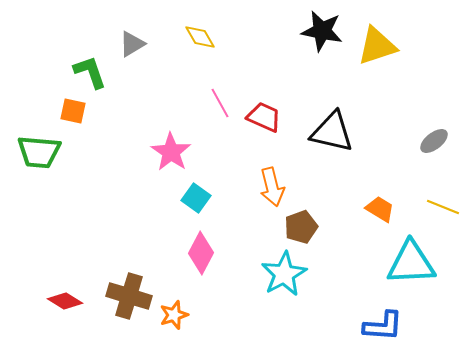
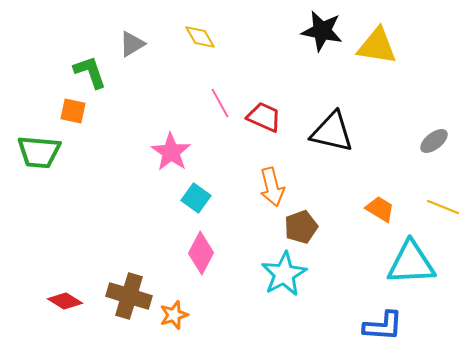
yellow triangle: rotated 27 degrees clockwise
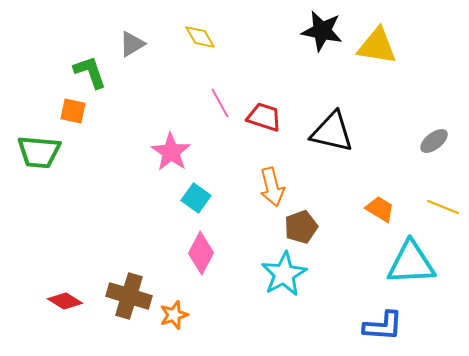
red trapezoid: rotated 6 degrees counterclockwise
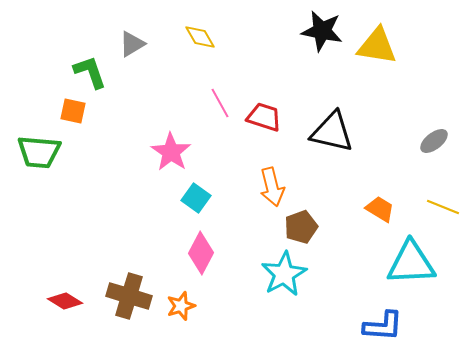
orange star: moved 7 px right, 9 px up
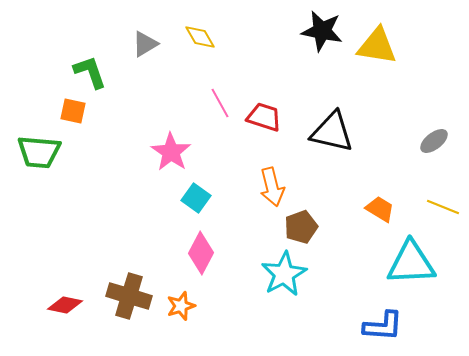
gray triangle: moved 13 px right
red diamond: moved 4 px down; rotated 20 degrees counterclockwise
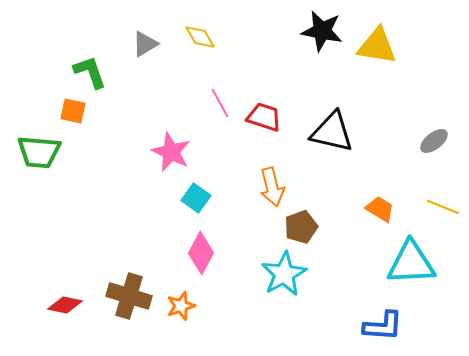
pink star: rotated 9 degrees counterclockwise
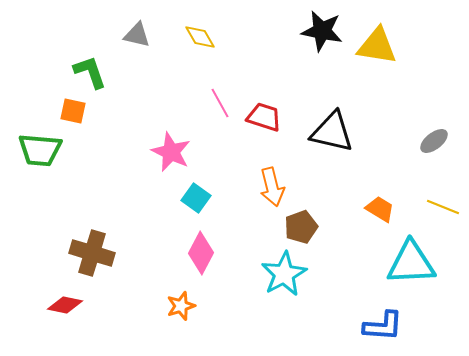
gray triangle: moved 8 px left, 9 px up; rotated 44 degrees clockwise
green trapezoid: moved 1 px right, 2 px up
brown cross: moved 37 px left, 43 px up
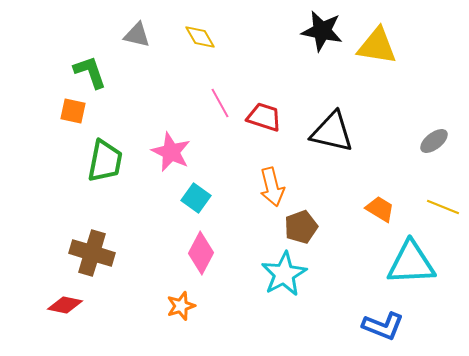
green trapezoid: moved 65 px right, 11 px down; rotated 84 degrees counterclockwise
blue L-shape: rotated 18 degrees clockwise
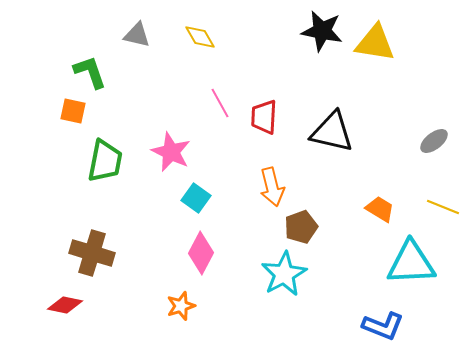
yellow triangle: moved 2 px left, 3 px up
red trapezoid: rotated 105 degrees counterclockwise
